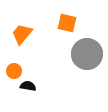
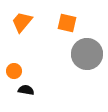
orange trapezoid: moved 12 px up
black semicircle: moved 2 px left, 4 px down
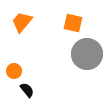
orange square: moved 6 px right
black semicircle: moved 1 px right; rotated 42 degrees clockwise
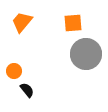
orange square: rotated 18 degrees counterclockwise
gray circle: moved 1 px left
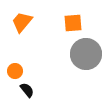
orange circle: moved 1 px right
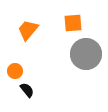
orange trapezoid: moved 6 px right, 8 px down
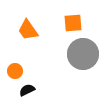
orange trapezoid: rotated 75 degrees counterclockwise
gray circle: moved 3 px left
black semicircle: rotated 77 degrees counterclockwise
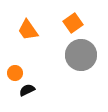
orange square: rotated 30 degrees counterclockwise
gray circle: moved 2 px left, 1 px down
orange circle: moved 2 px down
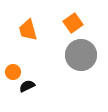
orange trapezoid: rotated 20 degrees clockwise
orange circle: moved 2 px left, 1 px up
black semicircle: moved 4 px up
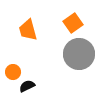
gray circle: moved 2 px left, 1 px up
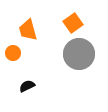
orange circle: moved 19 px up
